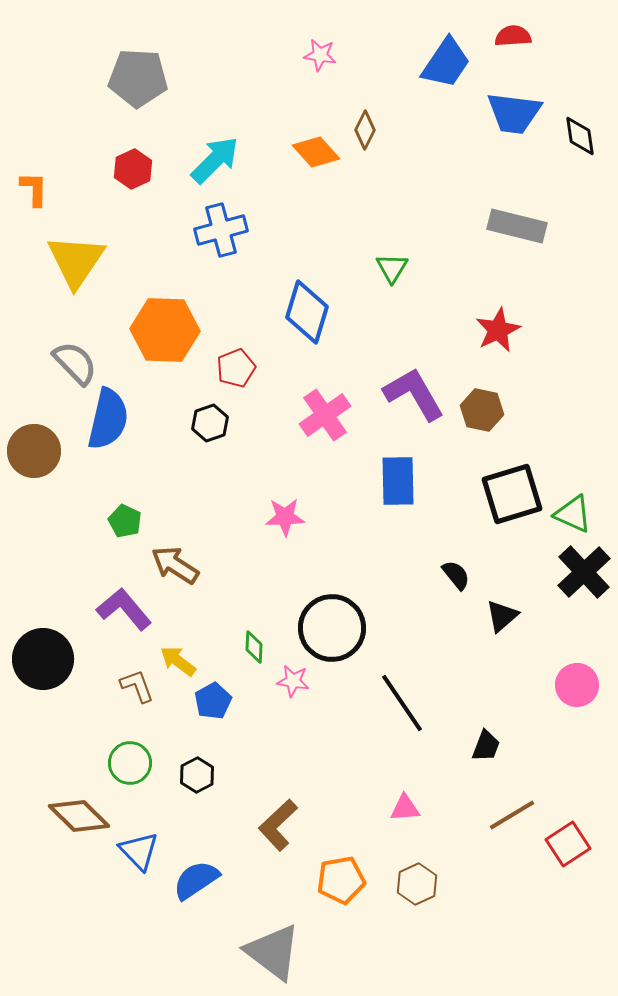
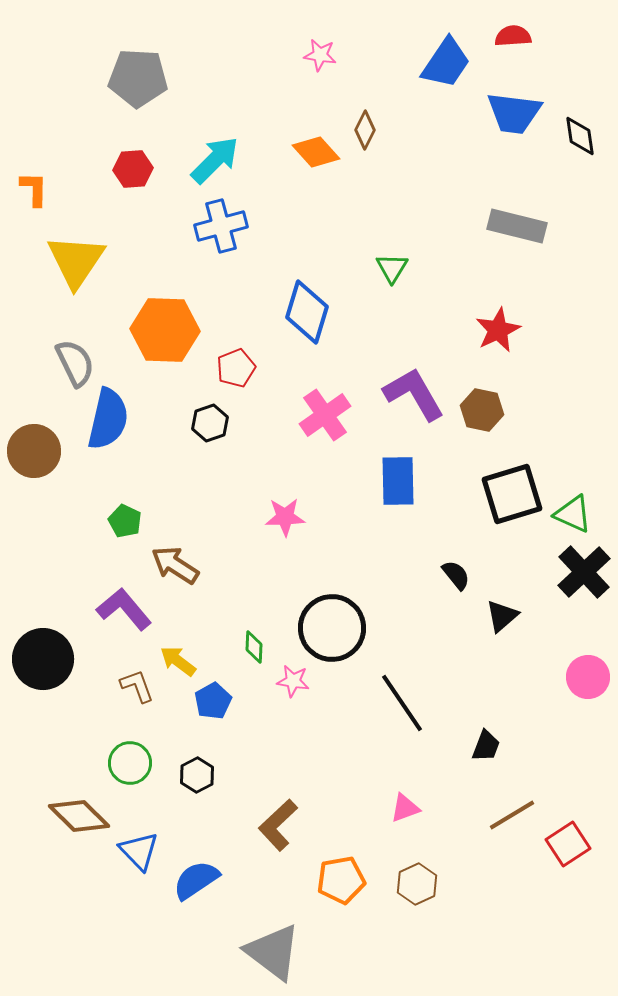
red hexagon at (133, 169): rotated 21 degrees clockwise
blue cross at (221, 230): moved 4 px up
gray semicircle at (75, 363): rotated 18 degrees clockwise
pink circle at (577, 685): moved 11 px right, 8 px up
pink triangle at (405, 808): rotated 16 degrees counterclockwise
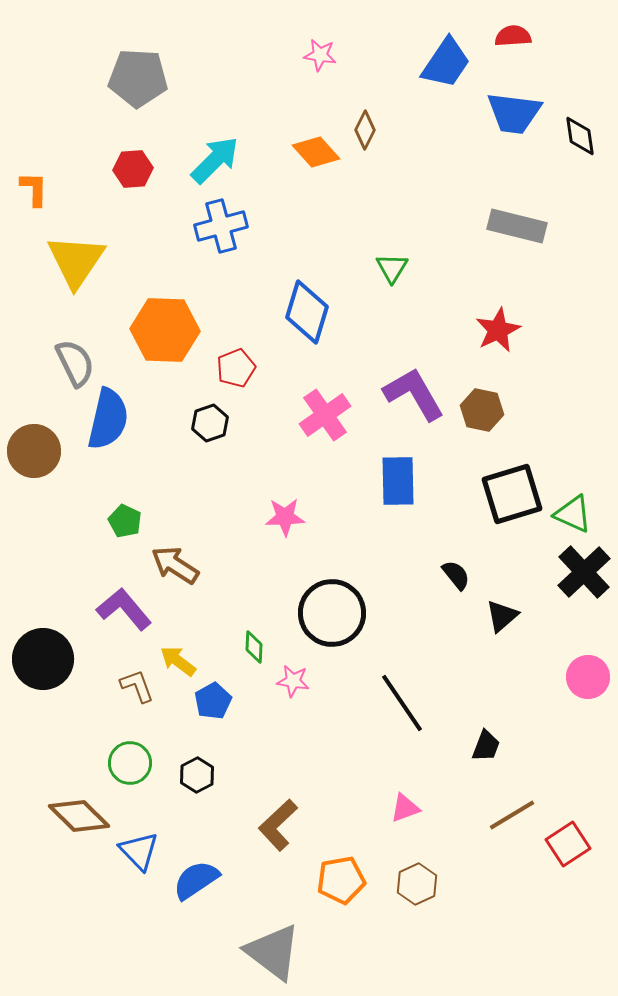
black circle at (332, 628): moved 15 px up
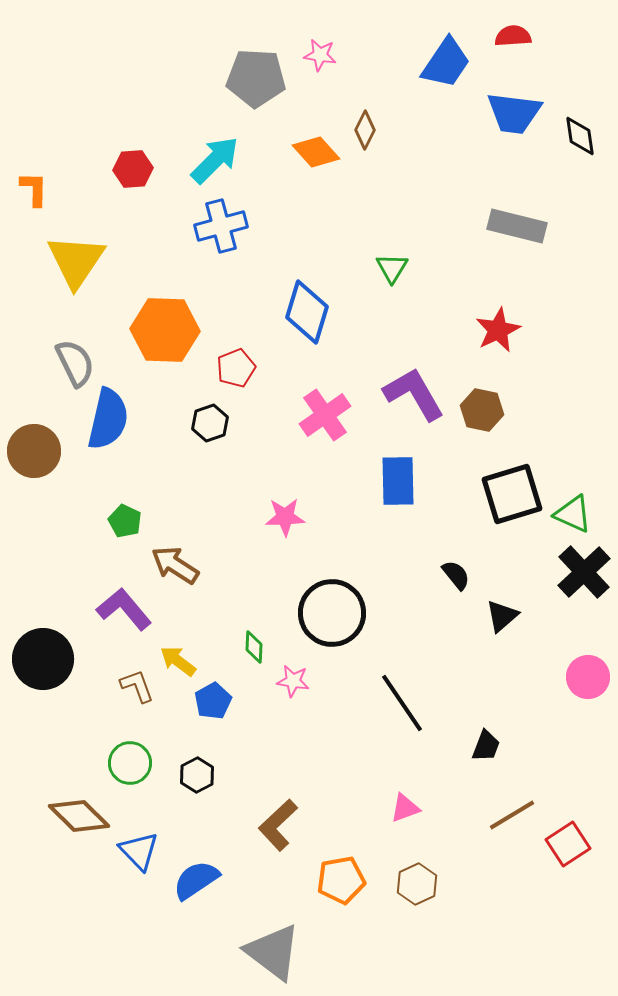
gray pentagon at (138, 78): moved 118 px right
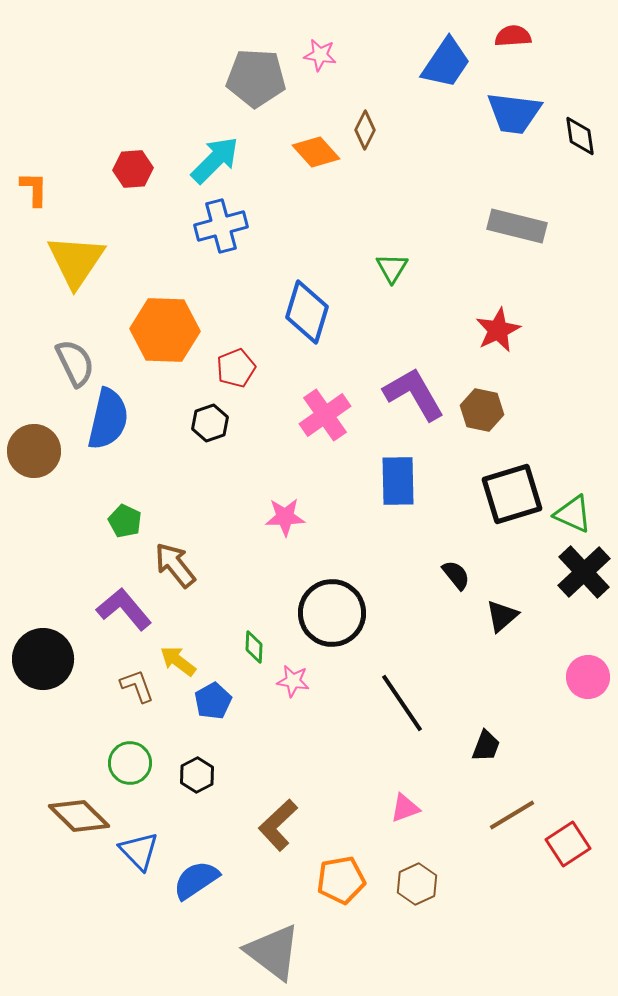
brown arrow at (175, 565): rotated 18 degrees clockwise
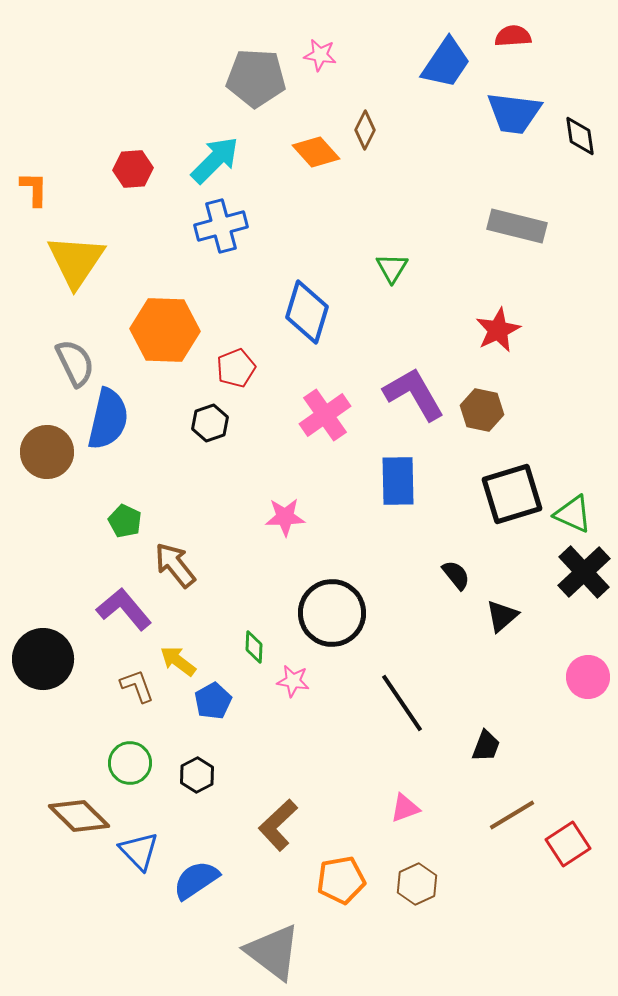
brown circle at (34, 451): moved 13 px right, 1 px down
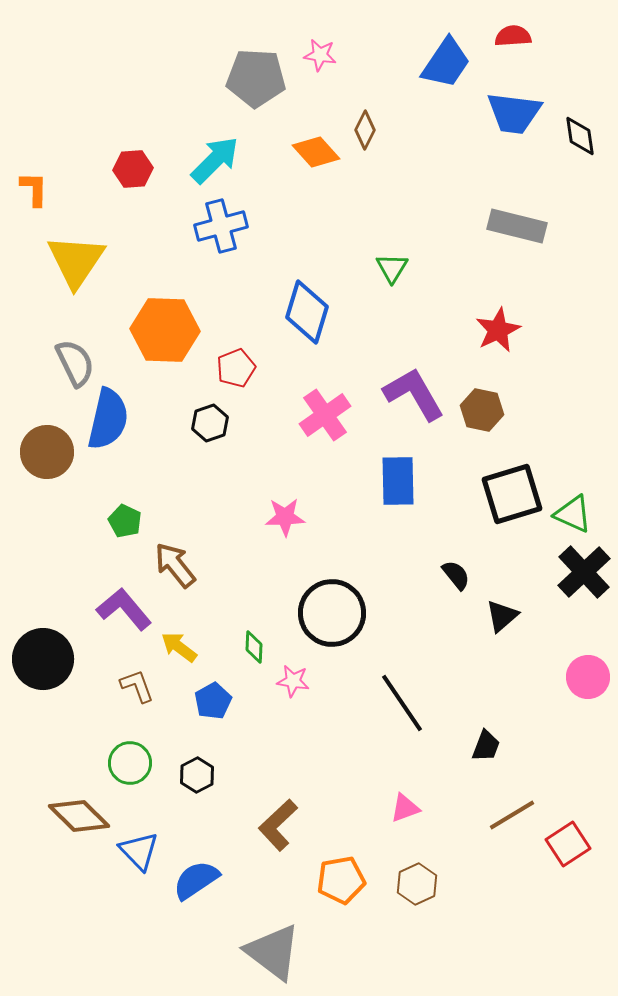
yellow arrow at (178, 661): moved 1 px right, 14 px up
